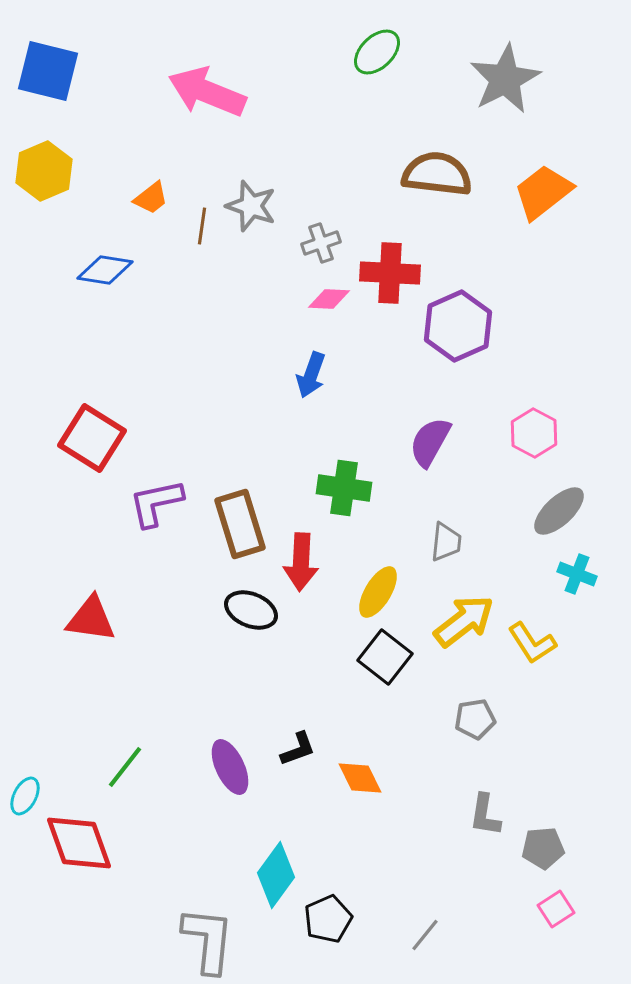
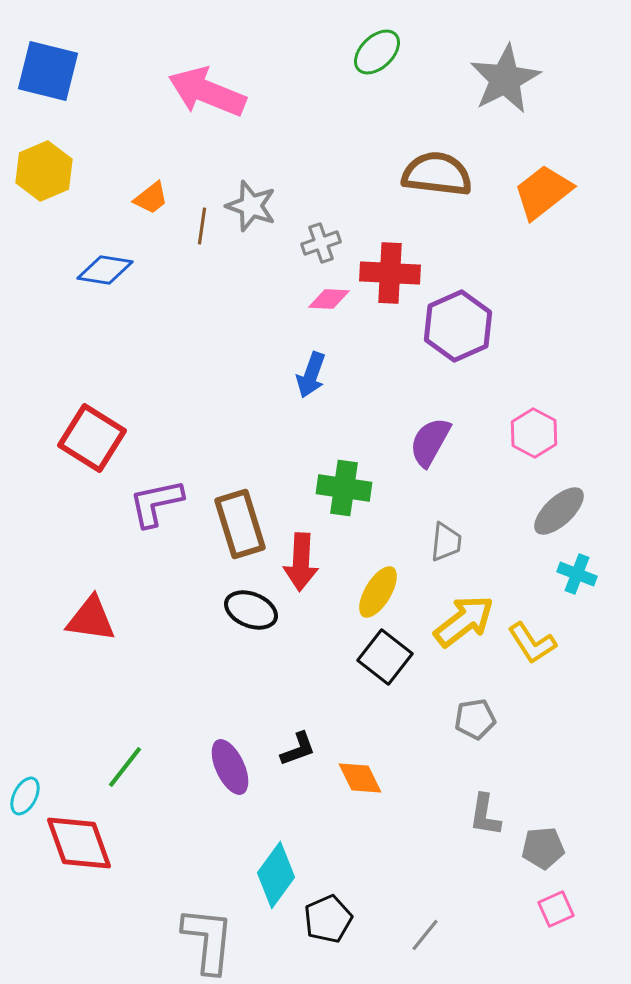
pink square at (556, 909): rotated 9 degrees clockwise
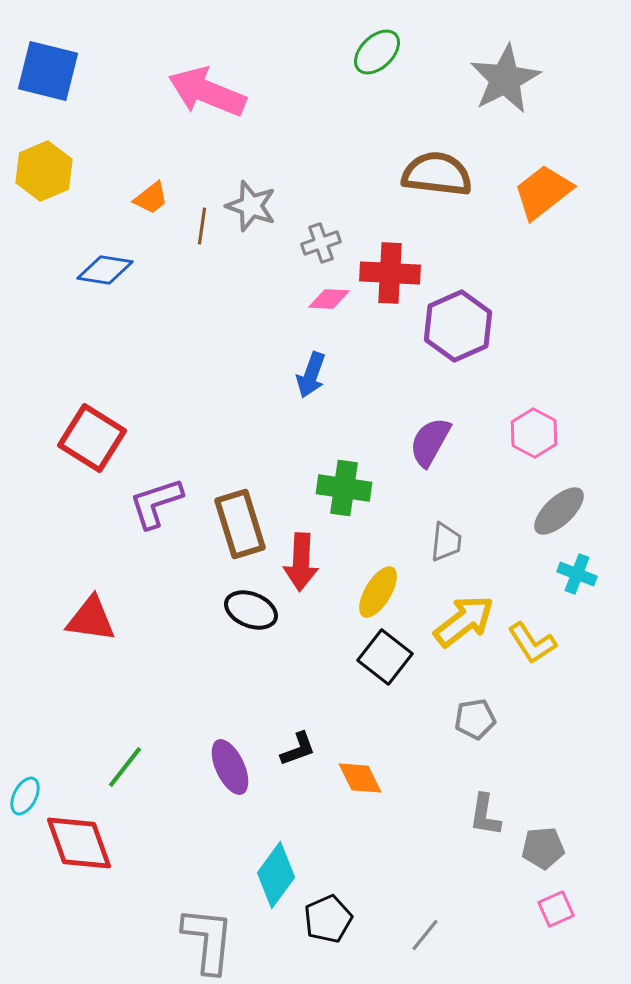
purple L-shape at (156, 503): rotated 6 degrees counterclockwise
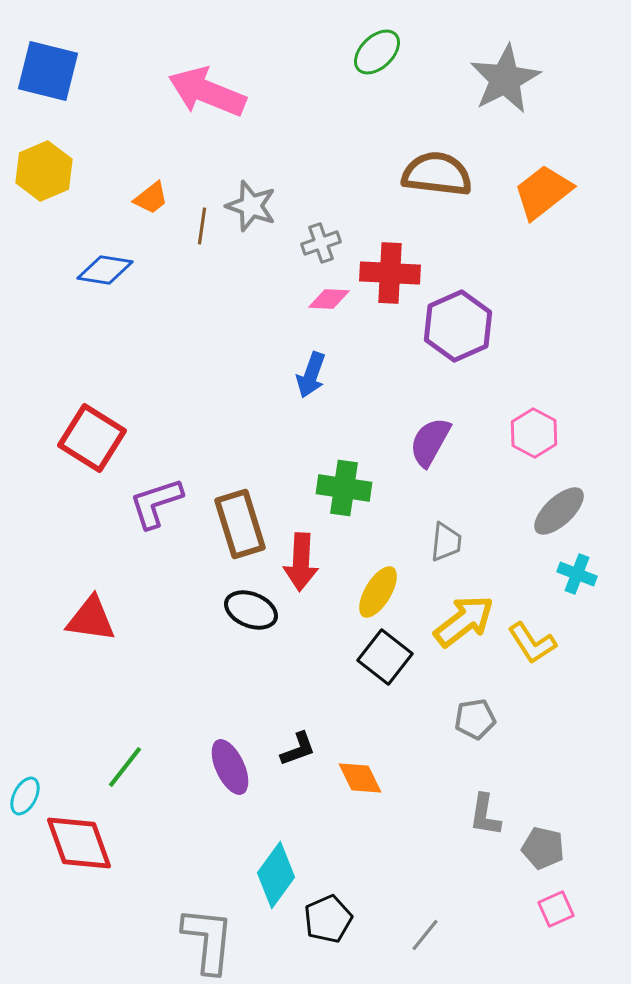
gray pentagon at (543, 848): rotated 18 degrees clockwise
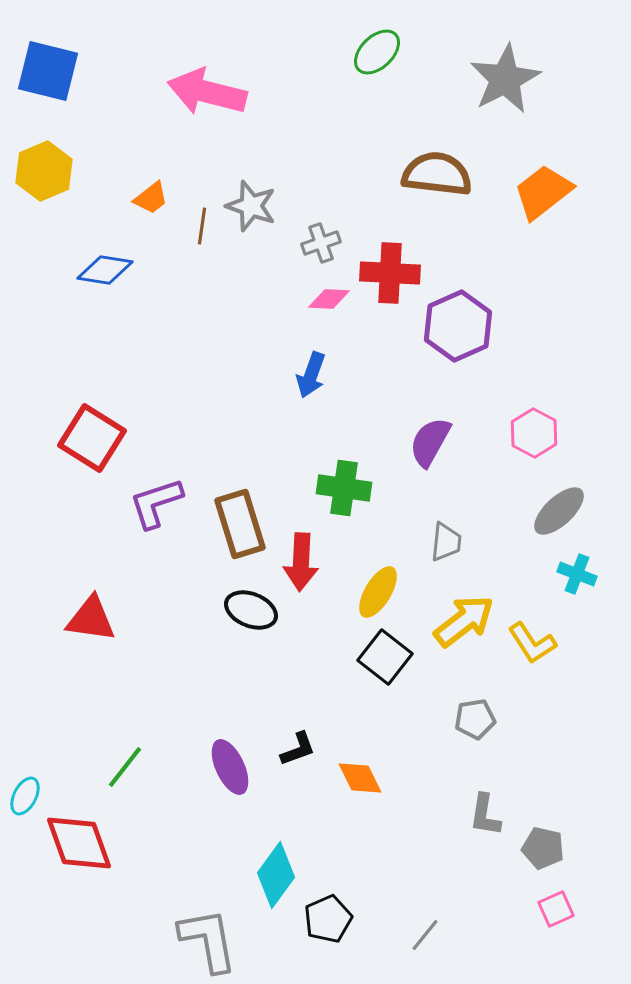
pink arrow at (207, 92): rotated 8 degrees counterclockwise
gray L-shape at (208, 940): rotated 16 degrees counterclockwise
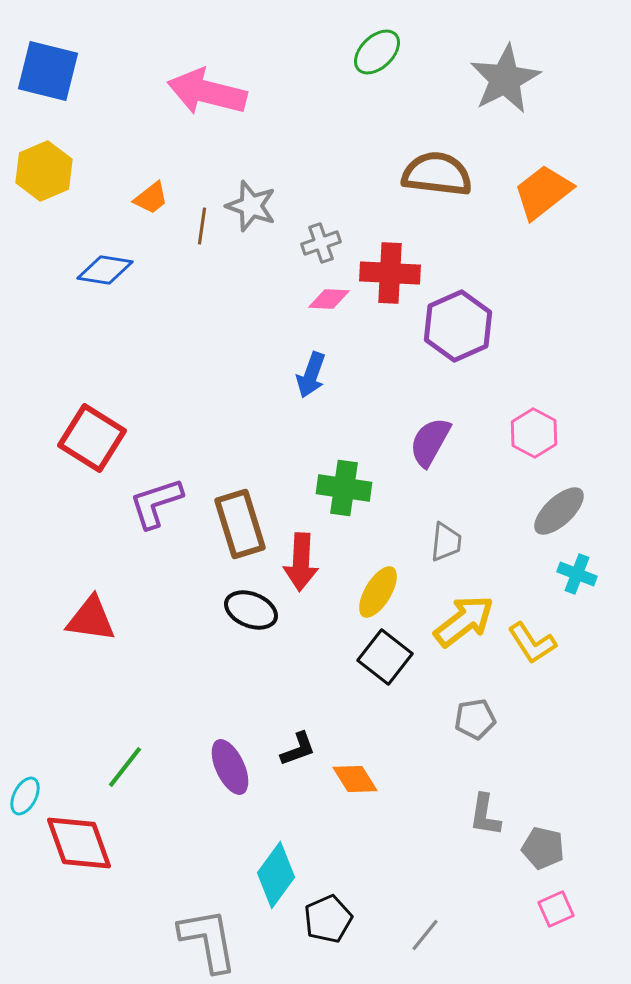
orange diamond at (360, 778): moved 5 px left, 1 px down; rotated 6 degrees counterclockwise
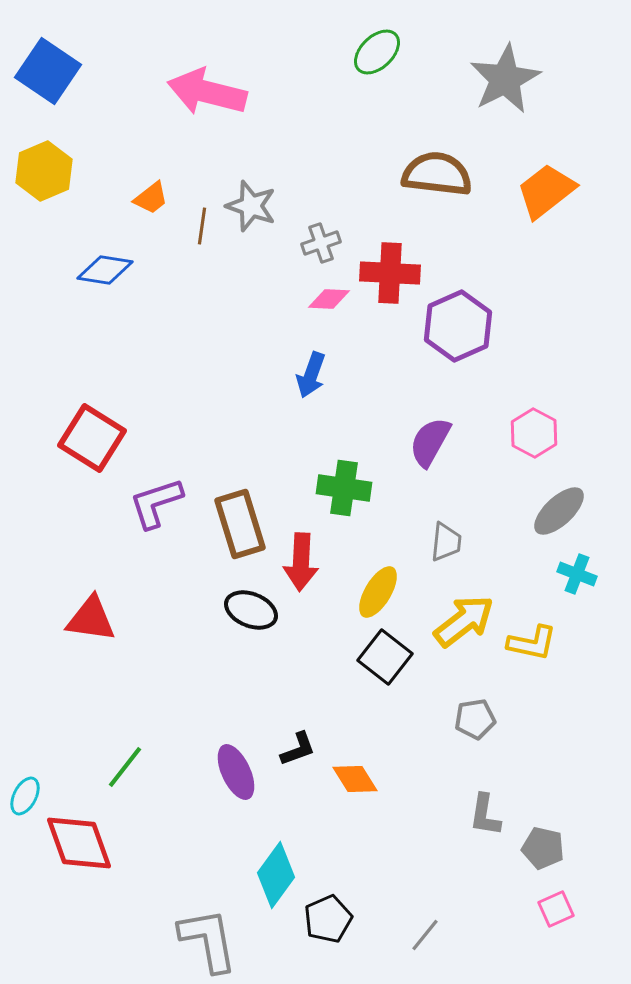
blue square at (48, 71): rotated 20 degrees clockwise
orange trapezoid at (543, 192): moved 3 px right, 1 px up
yellow L-shape at (532, 643): rotated 45 degrees counterclockwise
purple ellipse at (230, 767): moved 6 px right, 5 px down
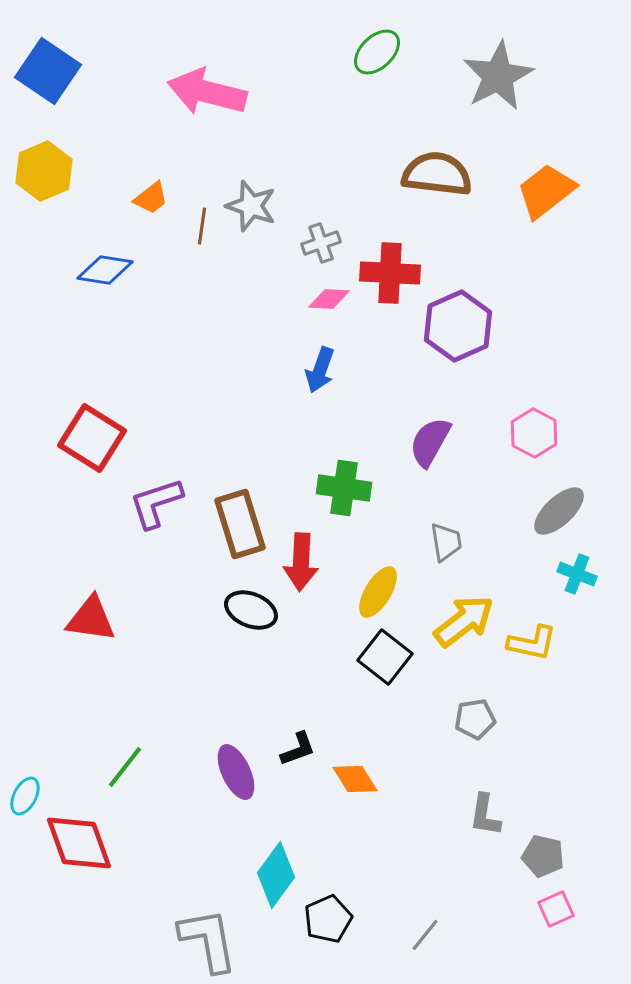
gray star at (505, 79): moved 7 px left, 3 px up
blue arrow at (311, 375): moved 9 px right, 5 px up
gray trapezoid at (446, 542): rotated 15 degrees counterclockwise
gray pentagon at (543, 848): moved 8 px down
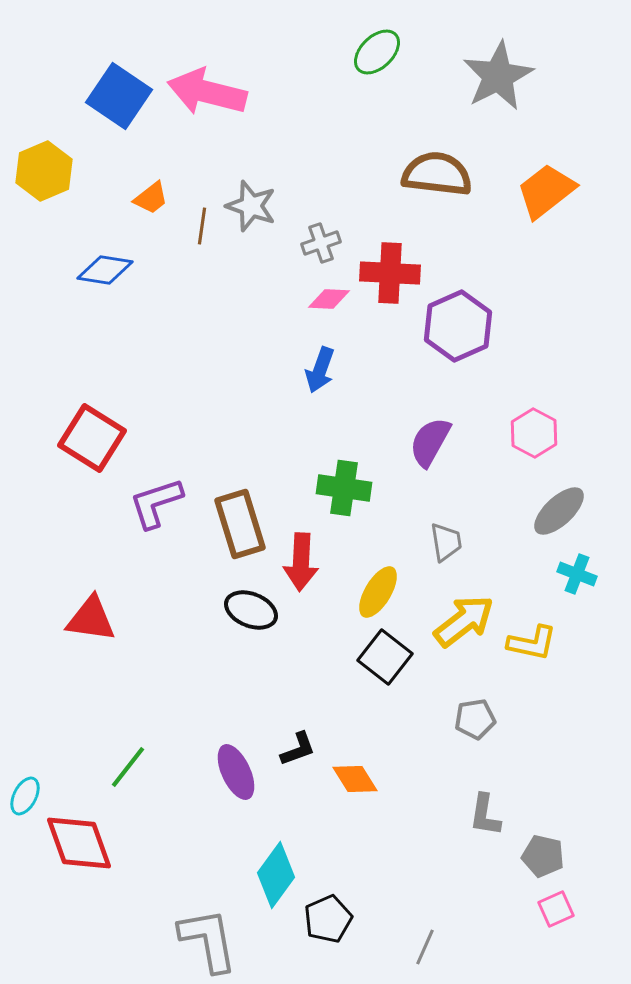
blue square at (48, 71): moved 71 px right, 25 px down
green line at (125, 767): moved 3 px right
gray line at (425, 935): moved 12 px down; rotated 15 degrees counterclockwise
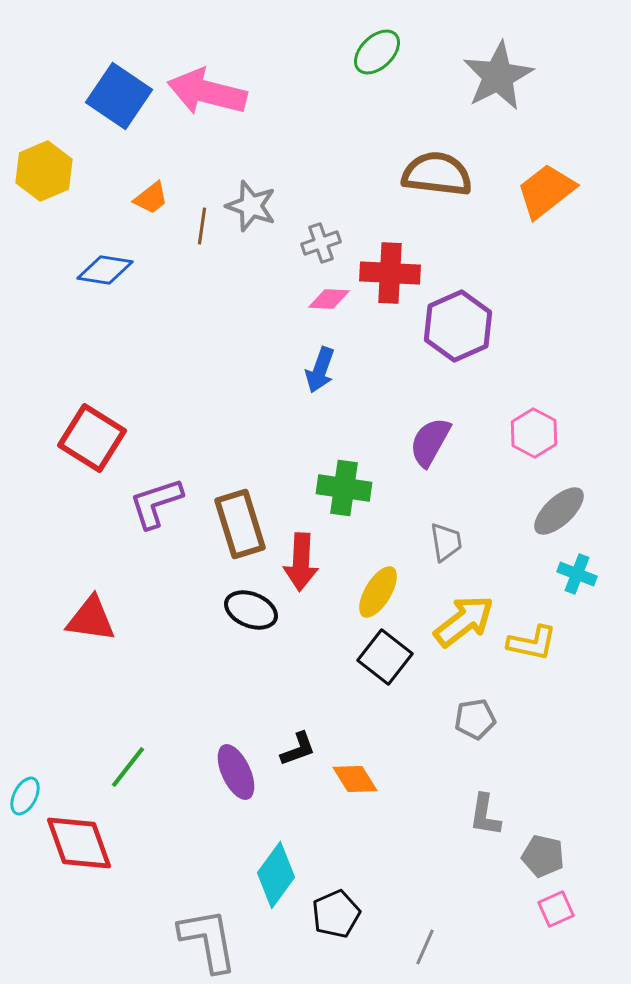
black pentagon at (328, 919): moved 8 px right, 5 px up
